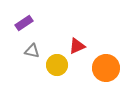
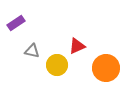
purple rectangle: moved 8 px left
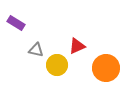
purple rectangle: rotated 66 degrees clockwise
gray triangle: moved 4 px right, 1 px up
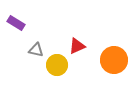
orange circle: moved 8 px right, 8 px up
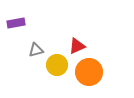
purple rectangle: rotated 42 degrees counterclockwise
gray triangle: rotated 28 degrees counterclockwise
orange circle: moved 25 px left, 12 px down
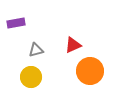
red triangle: moved 4 px left, 1 px up
yellow circle: moved 26 px left, 12 px down
orange circle: moved 1 px right, 1 px up
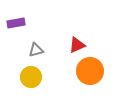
red triangle: moved 4 px right
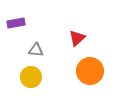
red triangle: moved 7 px up; rotated 18 degrees counterclockwise
gray triangle: rotated 21 degrees clockwise
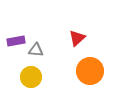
purple rectangle: moved 18 px down
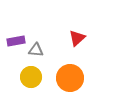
orange circle: moved 20 px left, 7 px down
